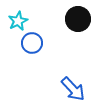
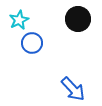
cyan star: moved 1 px right, 1 px up
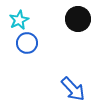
blue circle: moved 5 px left
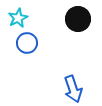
cyan star: moved 1 px left, 2 px up
blue arrow: rotated 24 degrees clockwise
